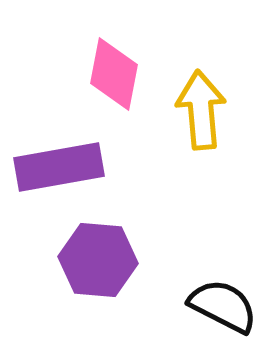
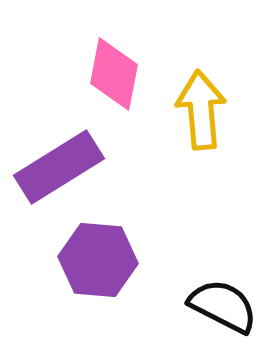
purple rectangle: rotated 22 degrees counterclockwise
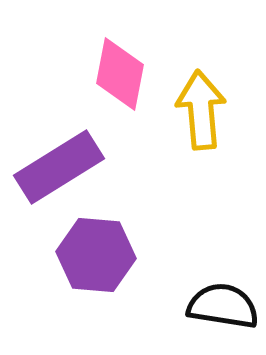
pink diamond: moved 6 px right
purple hexagon: moved 2 px left, 5 px up
black semicircle: rotated 18 degrees counterclockwise
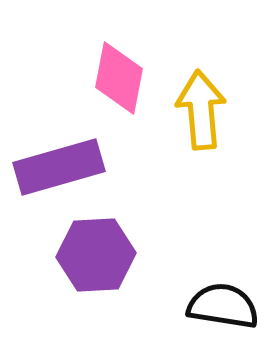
pink diamond: moved 1 px left, 4 px down
purple rectangle: rotated 16 degrees clockwise
purple hexagon: rotated 8 degrees counterclockwise
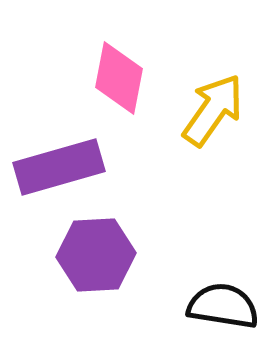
yellow arrow: moved 12 px right; rotated 40 degrees clockwise
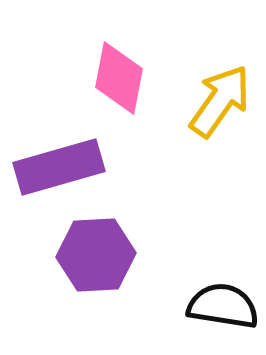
yellow arrow: moved 7 px right, 9 px up
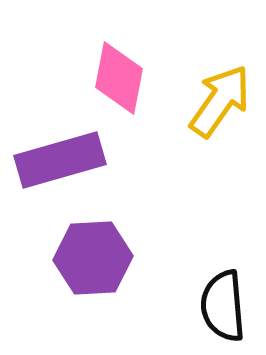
purple rectangle: moved 1 px right, 7 px up
purple hexagon: moved 3 px left, 3 px down
black semicircle: rotated 104 degrees counterclockwise
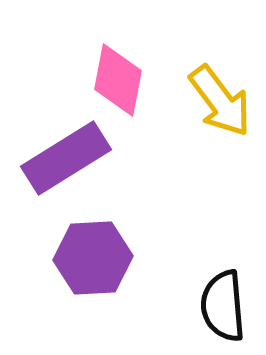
pink diamond: moved 1 px left, 2 px down
yellow arrow: rotated 108 degrees clockwise
purple rectangle: moved 6 px right, 2 px up; rotated 16 degrees counterclockwise
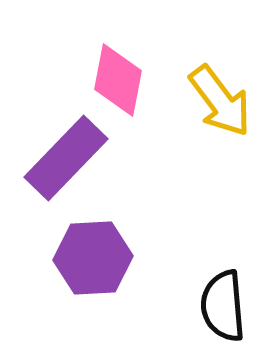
purple rectangle: rotated 14 degrees counterclockwise
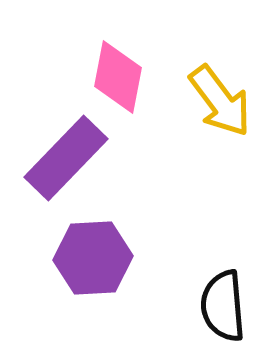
pink diamond: moved 3 px up
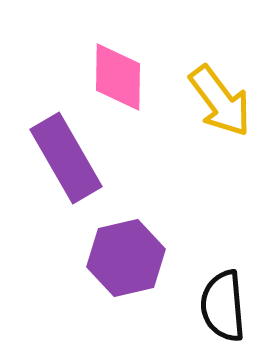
pink diamond: rotated 10 degrees counterclockwise
purple rectangle: rotated 74 degrees counterclockwise
purple hexagon: moved 33 px right; rotated 10 degrees counterclockwise
